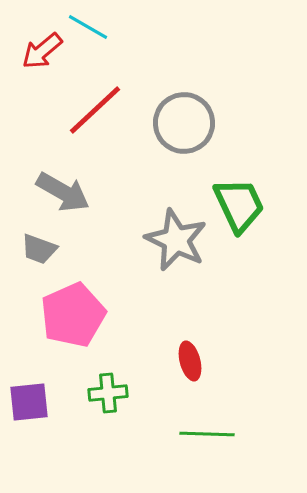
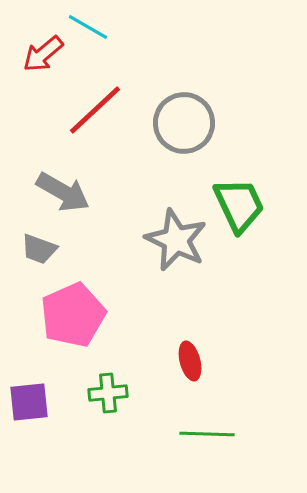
red arrow: moved 1 px right, 3 px down
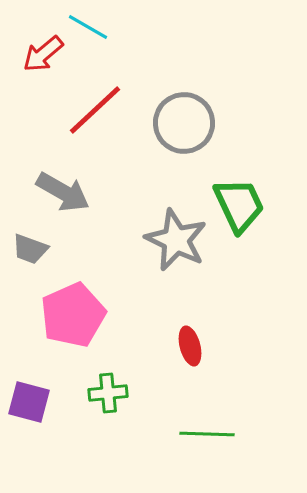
gray trapezoid: moved 9 px left
red ellipse: moved 15 px up
purple square: rotated 21 degrees clockwise
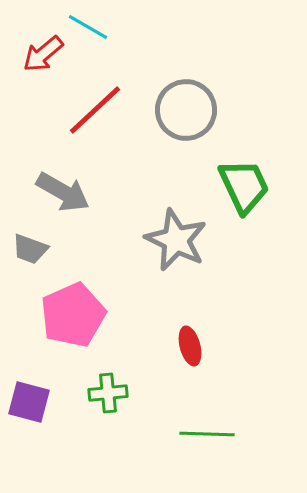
gray circle: moved 2 px right, 13 px up
green trapezoid: moved 5 px right, 19 px up
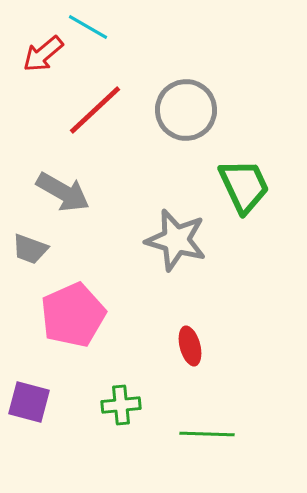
gray star: rotated 10 degrees counterclockwise
green cross: moved 13 px right, 12 px down
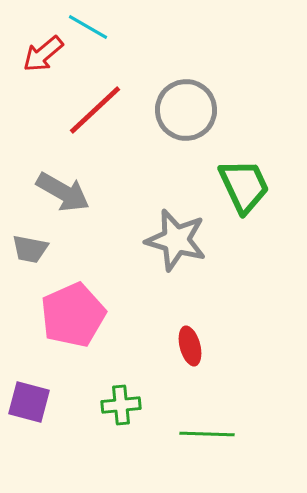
gray trapezoid: rotated 9 degrees counterclockwise
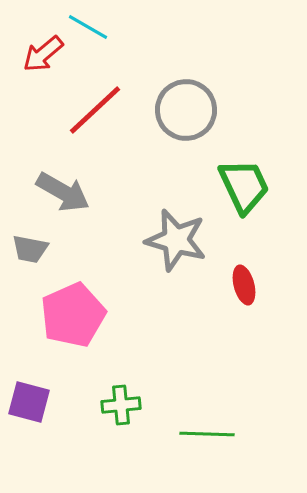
red ellipse: moved 54 px right, 61 px up
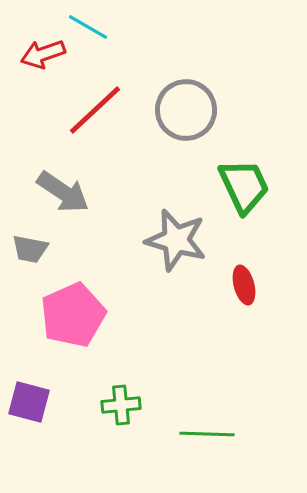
red arrow: rotated 21 degrees clockwise
gray arrow: rotated 4 degrees clockwise
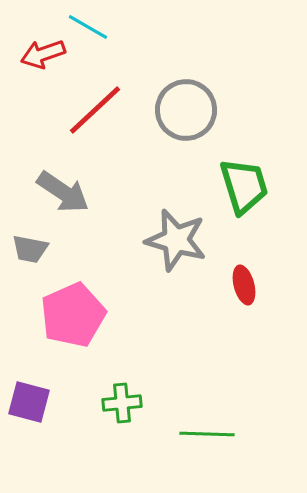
green trapezoid: rotated 8 degrees clockwise
green cross: moved 1 px right, 2 px up
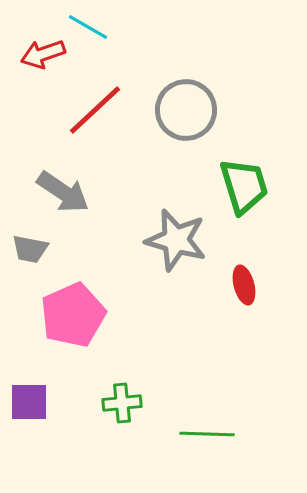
purple square: rotated 15 degrees counterclockwise
